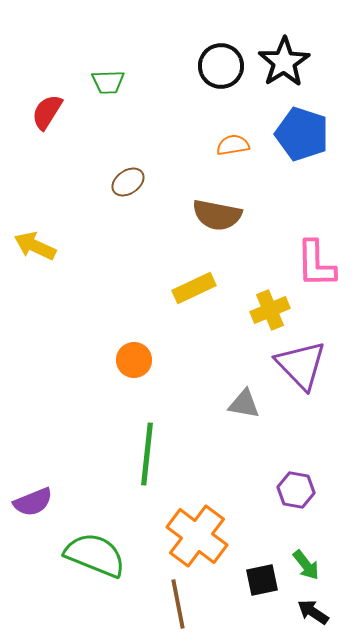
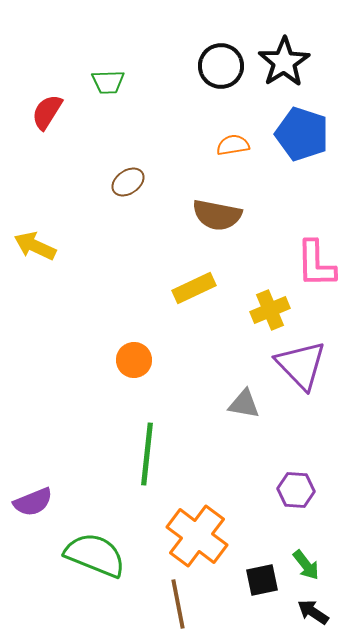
purple hexagon: rotated 6 degrees counterclockwise
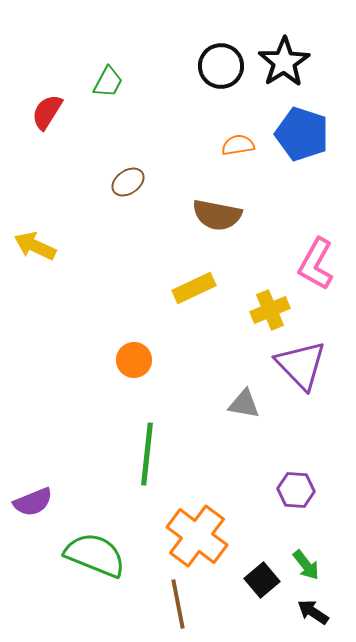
green trapezoid: rotated 60 degrees counterclockwise
orange semicircle: moved 5 px right
pink L-shape: rotated 30 degrees clockwise
black square: rotated 28 degrees counterclockwise
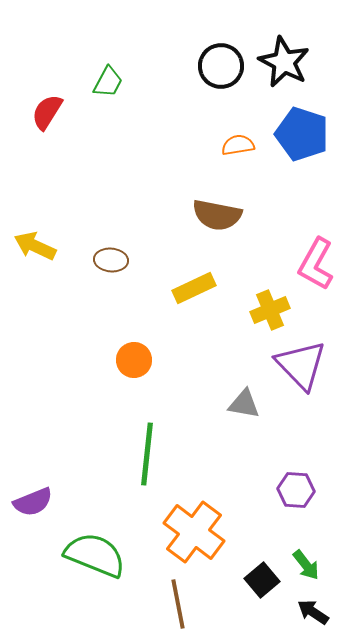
black star: rotated 12 degrees counterclockwise
brown ellipse: moved 17 px left, 78 px down; rotated 40 degrees clockwise
orange cross: moved 3 px left, 4 px up
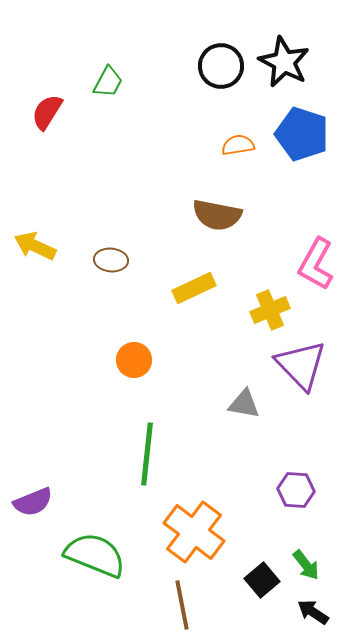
brown line: moved 4 px right, 1 px down
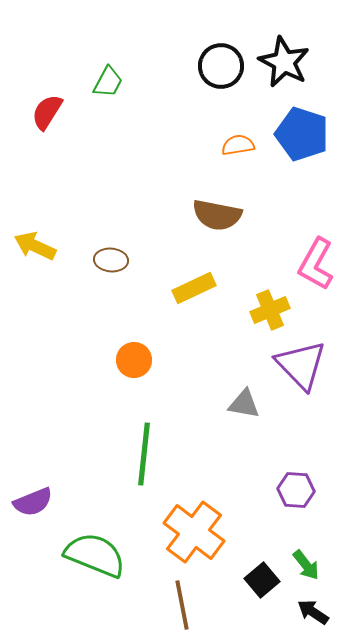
green line: moved 3 px left
